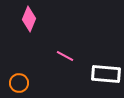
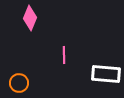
pink diamond: moved 1 px right, 1 px up
pink line: moved 1 px left, 1 px up; rotated 60 degrees clockwise
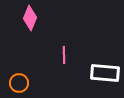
white rectangle: moved 1 px left, 1 px up
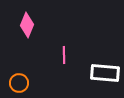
pink diamond: moved 3 px left, 7 px down
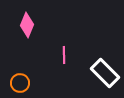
white rectangle: rotated 40 degrees clockwise
orange circle: moved 1 px right
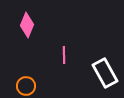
white rectangle: rotated 16 degrees clockwise
orange circle: moved 6 px right, 3 px down
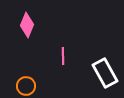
pink line: moved 1 px left, 1 px down
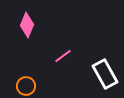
pink line: rotated 54 degrees clockwise
white rectangle: moved 1 px down
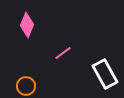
pink line: moved 3 px up
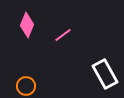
pink line: moved 18 px up
